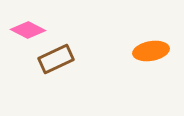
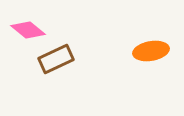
pink diamond: rotated 12 degrees clockwise
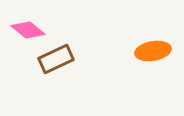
orange ellipse: moved 2 px right
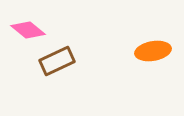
brown rectangle: moved 1 px right, 2 px down
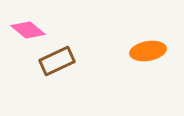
orange ellipse: moved 5 px left
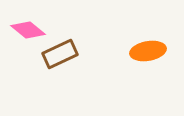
brown rectangle: moved 3 px right, 7 px up
